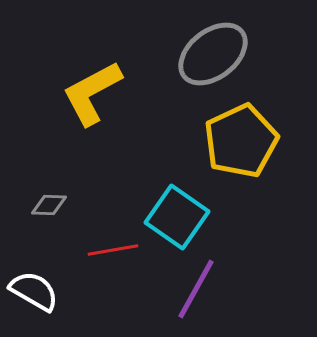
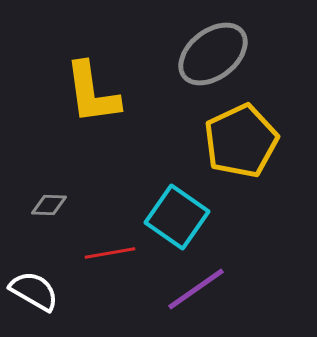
yellow L-shape: rotated 70 degrees counterclockwise
red line: moved 3 px left, 3 px down
purple line: rotated 26 degrees clockwise
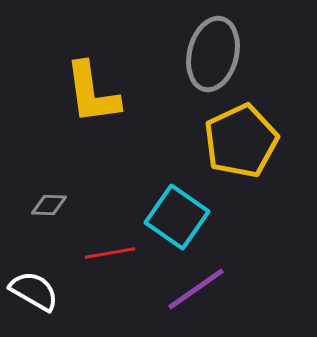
gray ellipse: rotated 38 degrees counterclockwise
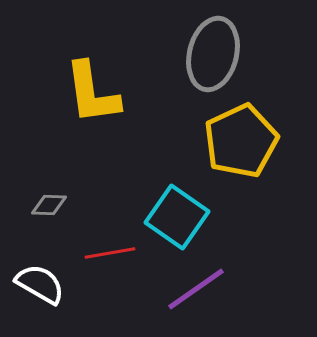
white semicircle: moved 6 px right, 7 px up
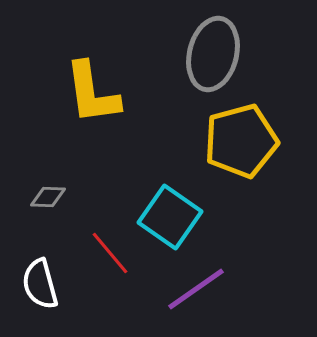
yellow pentagon: rotated 10 degrees clockwise
gray diamond: moved 1 px left, 8 px up
cyan square: moved 7 px left
red line: rotated 60 degrees clockwise
white semicircle: rotated 135 degrees counterclockwise
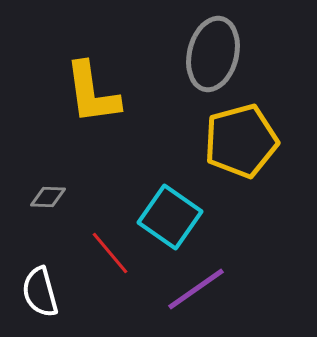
white semicircle: moved 8 px down
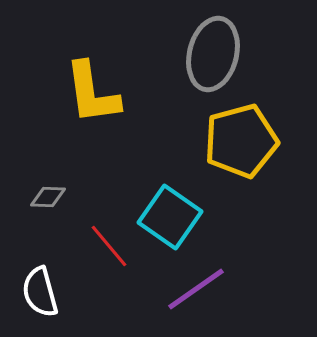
red line: moved 1 px left, 7 px up
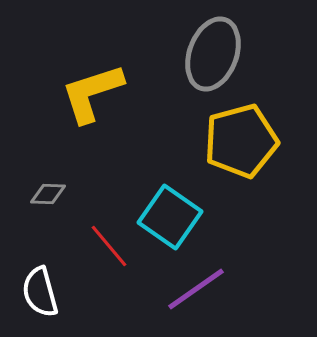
gray ellipse: rotated 6 degrees clockwise
yellow L-shape: rotated 80 degrees clockwise
gray diamond: moved 3 px up
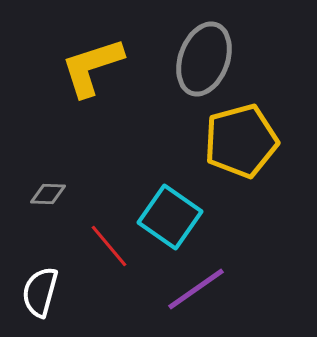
gray ellipse: moved 9 px left, 5 px down
yellow L-shape: moved 26 px up
white semicircle: rotated 30 degrees clockwise
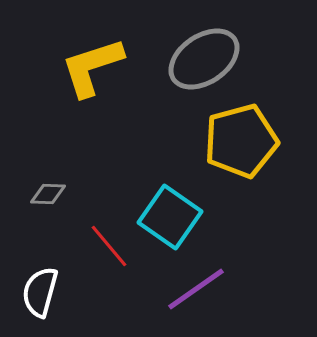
gray ellipse: rotated 36 degrees clockwise
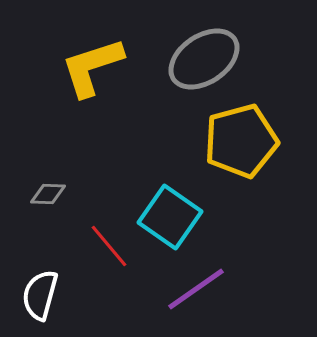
white semicircle: moved 3 px down
